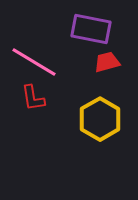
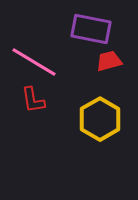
red trapezoid: moved 2 px right, 1 px up
red L-shape: moved 2 px down
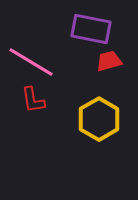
pink line: moved 3 px left
yellow hexagon: moved 1 px left
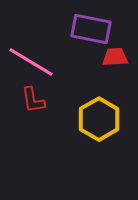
red trapezoid: moved 6 px right, 4 px up; rotated 12 degrees clockwise
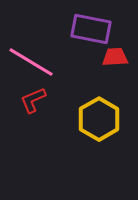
red L-shape: rotated 76 degrees clockwise
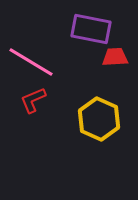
yellow hexagon: rotated 6 degrees counterclockwise
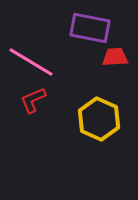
purple rectangle: moved 1 px left, 1 px up
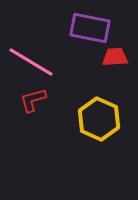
red L-shape: rotated 8 degrees clockwise
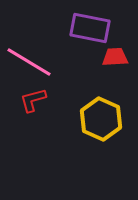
pink line: moved 2 px left
yellow hexagon: moved 2 px right
